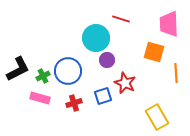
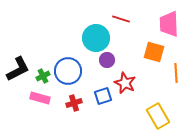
yellow rectangle: moved 1 px right, 1 px up
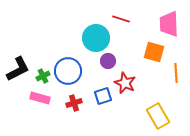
purple circle: moved 1 px right, 1 px down
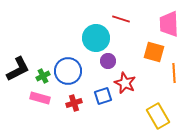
orange line: moved 2 px left
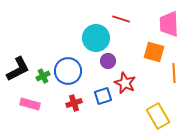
pink rectangle: moved 10 px left, 6 px down
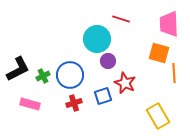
cyan circle: moved 1 px right, 1 px down
orange square: moved 5 px right, 1 px down
blue circle: moved 2 px right, 4 px down
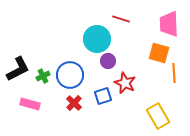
red cross: rotated 28 degrees counterclockwise
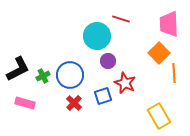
cyan circle: moved 3 px up
orange square: rotated 30 degrees clockwise
pink rectangle: moved 5 px left, 1 px up
yellow rectangle: moved 1 px right
